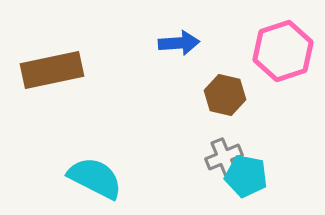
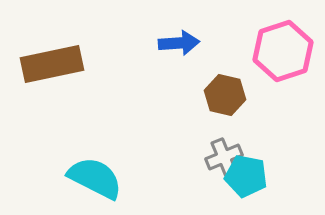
brown rectangle: moved 6 px up
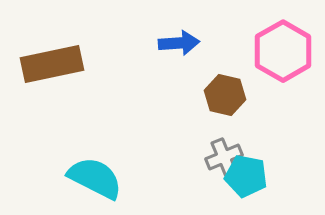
pink hexagon: rotated 12 degrees counterclockwise
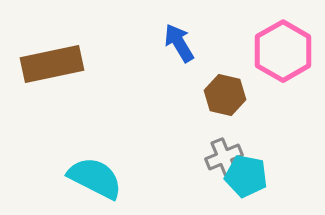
blue arrow: rotated 117 degrees counterclockwise
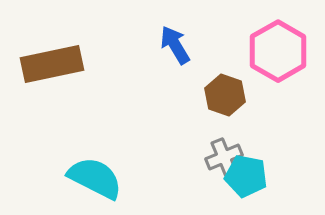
blue arrow: moved 4 px left, 2 px down
pink hexagon: moved 5 px left
brown hexagon: rotated 6 degrees clockwise
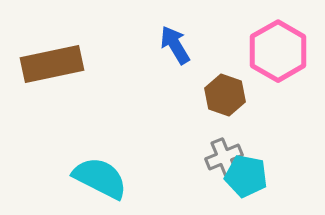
cyan semicircle: moved 5 px right
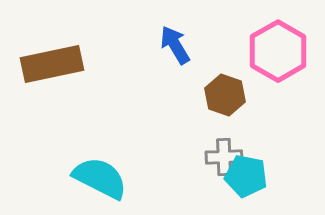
gray cross: rotated 21 degrees clockwise
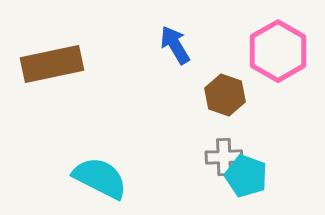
cyan pentagon: rotated 9 degrees clockwise
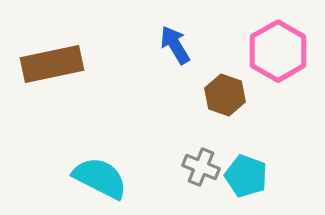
gray cross: moved 23 px left, 10 px down; rotated 24 degrees clockwise
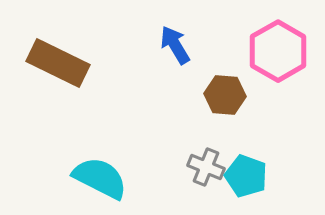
brown rectangle: moved 6 px right, 1 px up; rotated 38 degrees clockwise
brown hexagon: rotated 15 degrees counterclockwise
gray cross: moved 5 px right
